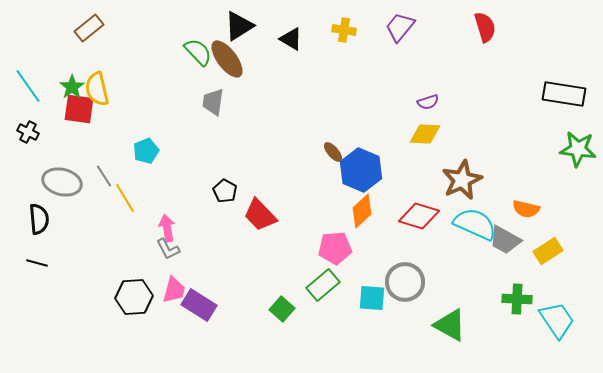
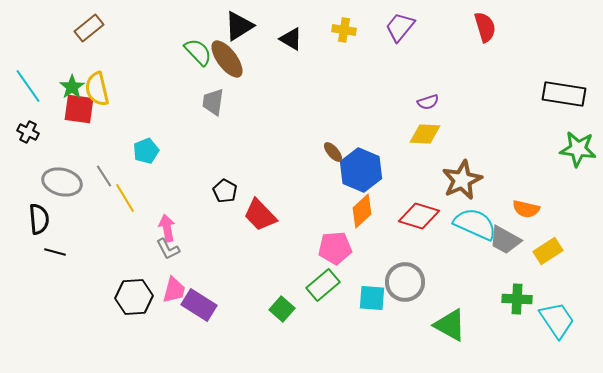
black line at (37, 263): moved 18 px right, 11 px up
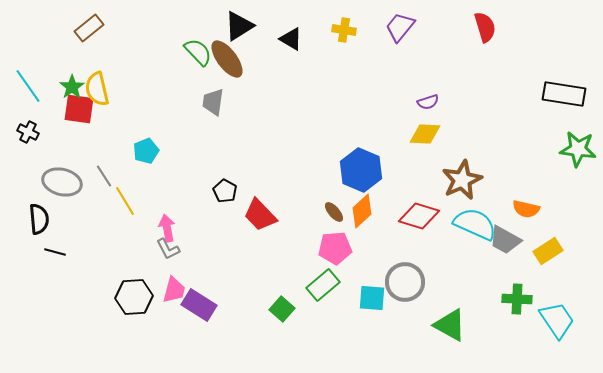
brown ellipse at (333, 152): moved 1 px right, 60 px down
yellow line at (125, 198): moved 3 px down
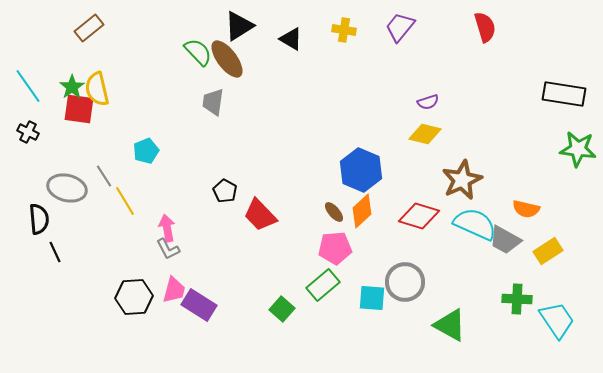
yellow diamond at (425, 134): rotated 12 degrees clockwise
gray ellipse at (62, 182): moved 5 px right, 6 px down
black line at (55, 252): rotated 50 degrees clockwise
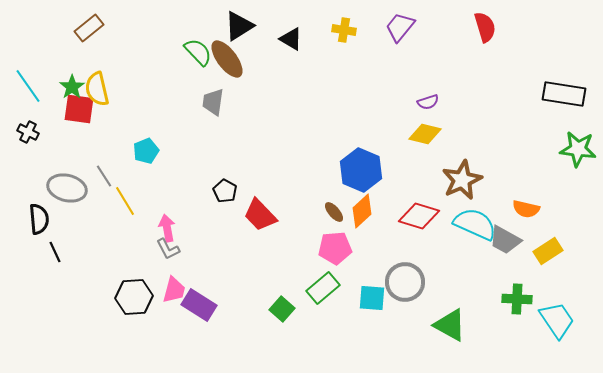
green rectangle at (323, 285): moved 3 px down
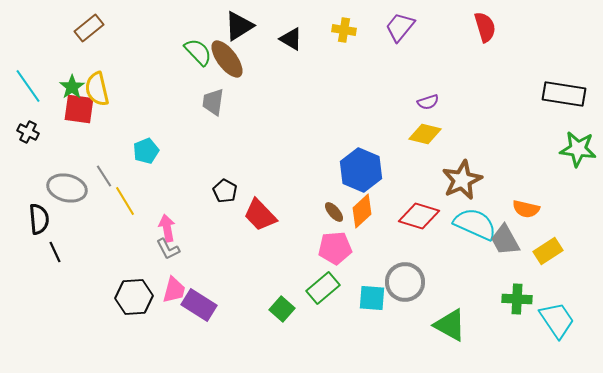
gray trapezoid at (505, 240): rotated 32 degrees clockwise
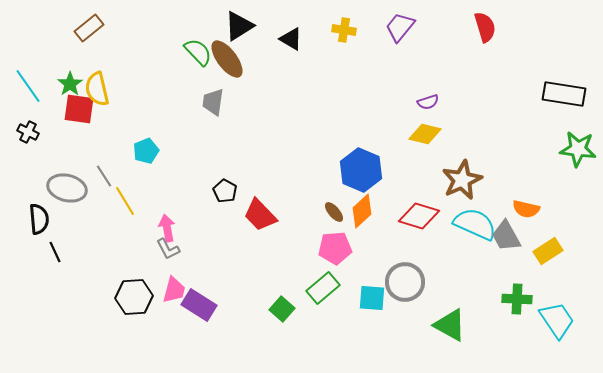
green star at (72, 87): moved 2 px left, 3 px up
gray trapezoid at (505, 240): moved 1 px right, 4 px up
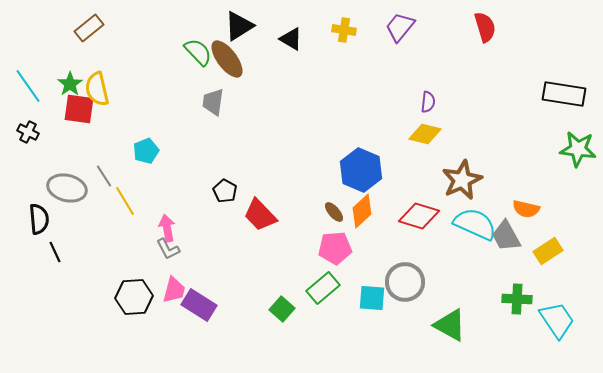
purple semicircle at (428, 102): rotated 65 degrees counterclockwise
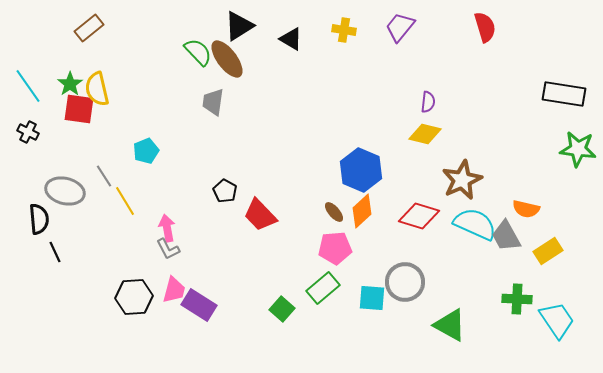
gray ellipse at (67, 188): moved 2 px left, 3 px down
